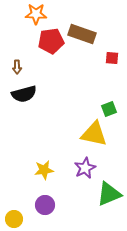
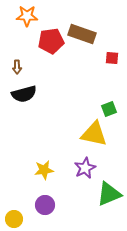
orange star: moved 9 px left, 2 px down
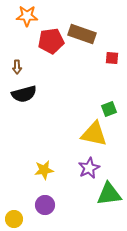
purple star: moved 4 px right
green triangle: rotated 16 degrees clockwise
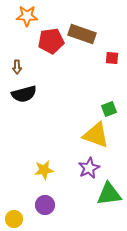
yellow triangle: moved 2 px right, 1 px down; rotated 8 degrees clockwise
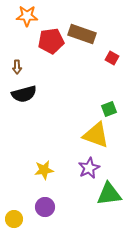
red square: rotated 24 degrees clockwise
purple circle: moved 2 px down
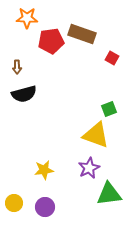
orange star: moved 2 px down
yellow circle: moved 16 px up
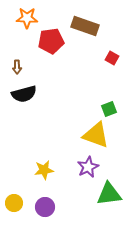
brown rectangle: moved 3 px right, 8 px up
purple star: moved 1 px left, 1 px up
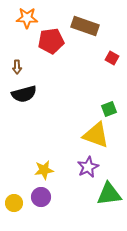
purple circle: moved 4 px left, 10 px up
